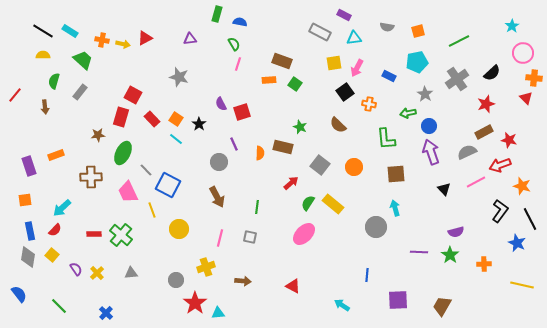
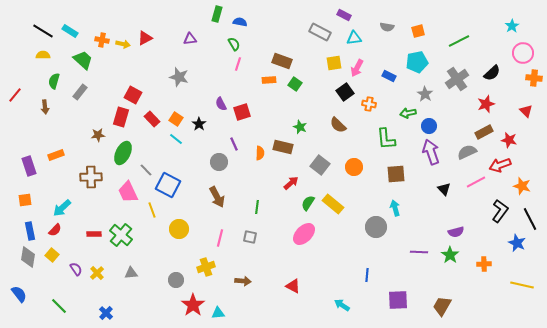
red triangle at (526, 98): moved 13 px down
red star at (195, 303): moved 2 px left, 2 px down
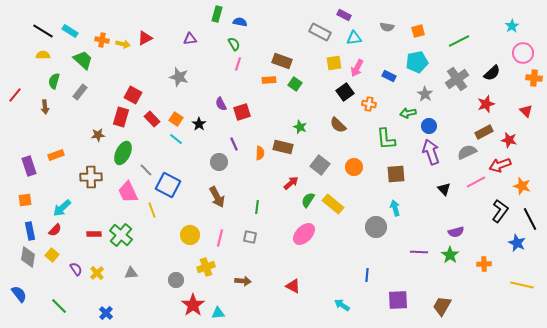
green semicircle at (308, 203): moved 3 px up
yellow circle at (179, 229): moved 11 px right, 6 px down
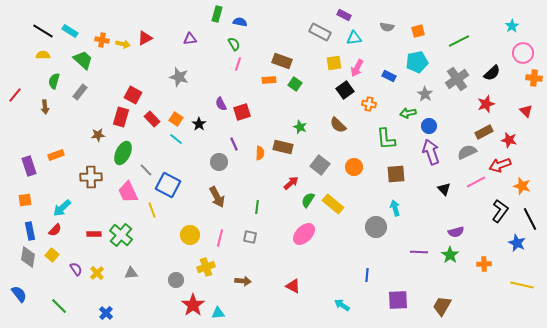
black square at (345, 92): moved 2 px up
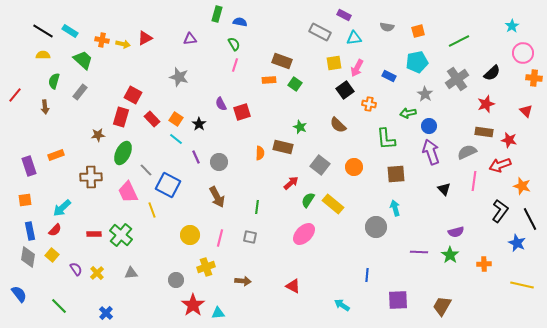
pink line at (238, 64): moved 3 px left, 1 px down
brown rectangle at (484, 132): rotated 36 degrees clockwise
purple line at (234, 144): moved 38 px left, 13 px down
pink line at (476, 182): moved 2 px left, 1 px up; rotated 54 degrees counterclockwise
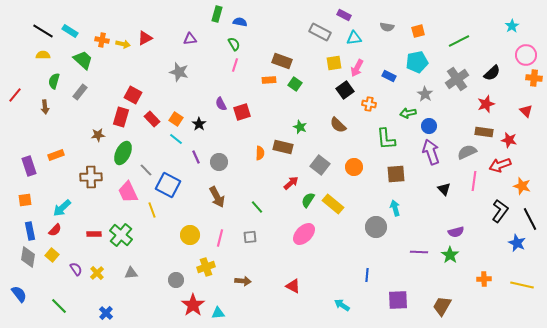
pink circle at (523, 53): moved 3 px right, 2 px down
gray star at (179, 77): moved 5 px up
green line at (257, 207): rotated 48 degrees counterclockwise
gray square at (250, 237): rotated 16 degrees counterclockwise
orange cross at (484, 264): moved 15 px down
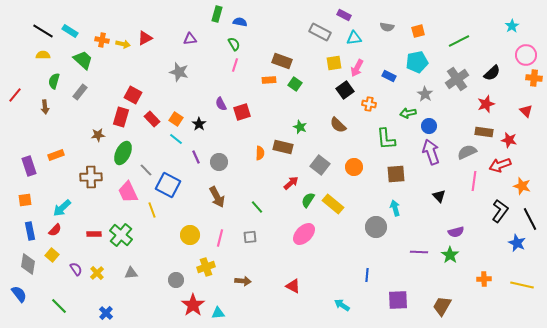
black triangle at (444, 189): moved 5 px left, 7 px down
gray diamond at (28, 257): moved 7 px down
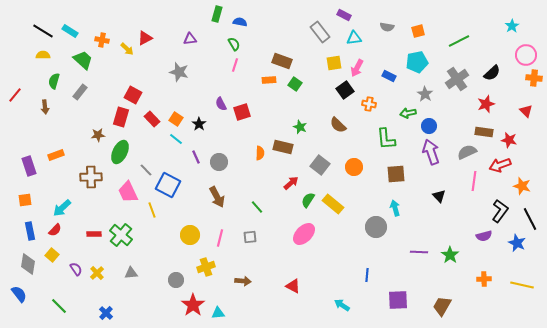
gray rectangle at (320, 32): rotated 25 degrees clockwise
yellow arrow at (123, 44): moved 4 px right, 5 px down; rotated 32 degrees clockwise
green ellipse at (123, 153): moved 3 px left, 1 px up
purple semicircle at (456, 232): moved 28 px right, 4 px down
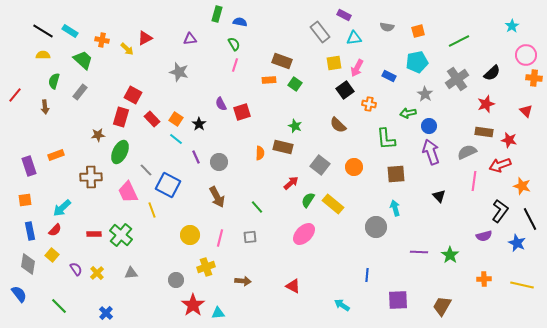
green star at (300, 127): moved 5 px left, 1 px up
